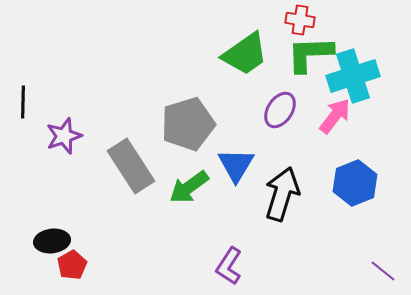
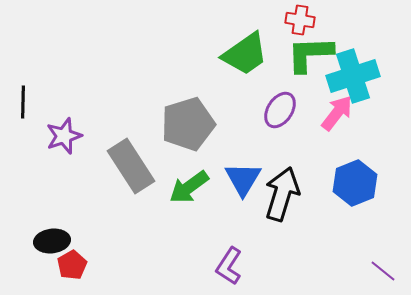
pink arrow: moved 2 px right, 3 px up
blue triangle: moved 7 px right, 14 px down
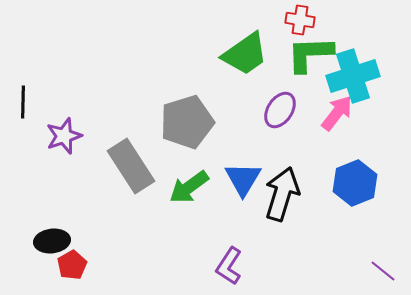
gray pentagon: moved 1 px left, 2 px up
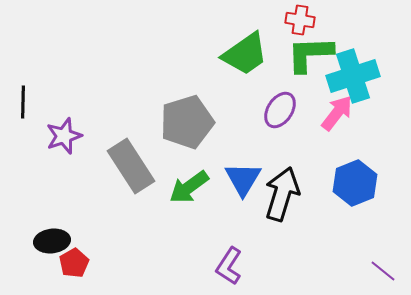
red pentagon: moved 2 px right, 2 px up
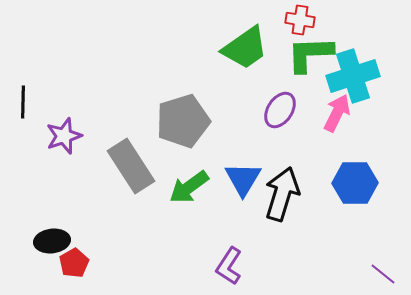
green trapezoid: moved 6 px up
pink arrow: rotated 12 degrees counterclockwise
gray pentagon: moved 4 px left, 1 px up
blue hexagon: rotated 21 degrees clockwise
purple line: moved 3 px down
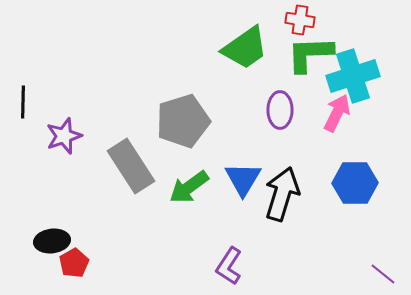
purple ellipse: rotated 33 degrees counterclockwise
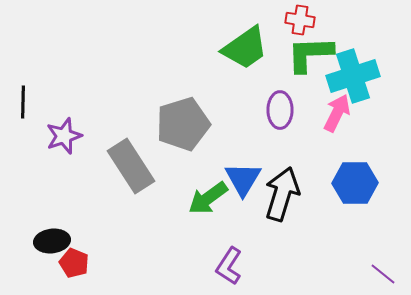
gray pentagon: moved 3 px down
green arrow: moved 19 px right, 11 px down
red pentagon: rotated 20 degrees counterclockwise
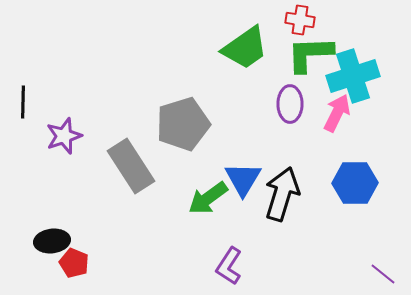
purple ellipse: moved 10 px right, 6 px up
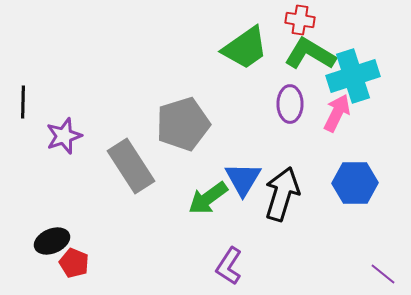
green L-shape: rotated 33 degrees clockwise
black ellipse: rotated 16 degrees counterclockwise
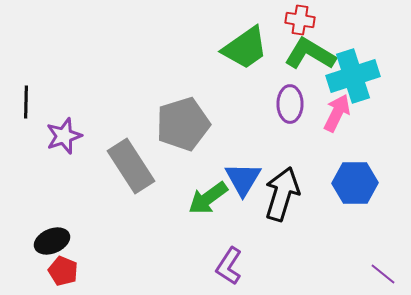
black line: moved 3 px right
red pentagon: moved 11 px left, 8 px down
